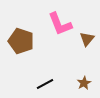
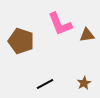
brown triangle: moved 4 px up; rotated 42 degrees clockwise
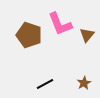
brown triangle: rotated 42 degrees counterclockwise
brown pentagon: moved 8 px right, 6 px up
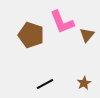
pink L-shape: moved 2 px right, 2 px up
brown pentagon: moved 2 px right
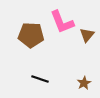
brown pentagon: rotated 15 degrees counterclockwise
black line: moved 5 px left, 5 px up; rotated 48 degrees clockwise
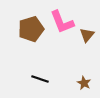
brown pentagon: moved 6 px up; rotated 20 degrees counterclockwise
brown star: rotated 16 degrees counterclockwise
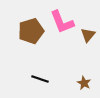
brown pentagon: moved 2 px down
brown triangle: moved 1 px right
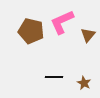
pink L-shape: rotated 88 degrees clockwise
brown pentagon: rotated 30 degrees clockwise
black line: moved 14 px right, 2 px up; rotated 18 degrees counterclockwise
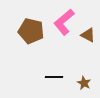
pink L-shape: moved 2 px right; rotated 16 degrees counterclockwise
brown triangle: rotated 42 degrees counterclockwise
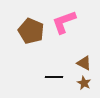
pink L-shape: rotated 20 degrees clockwise
brown pentagon: rotated 10 degrees clockwise
brown triangle: moved 4 px left, 28 px down
